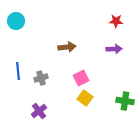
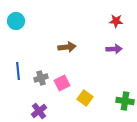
pink square: moved 19 px left, 5 px down
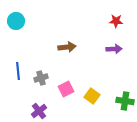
pink square: moved 4 px right, 6 px down
yellow square: moved 7 px right, 2 px up
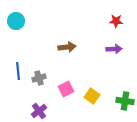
gray cross: moved 2 px left
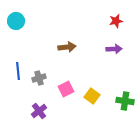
red star: rotated 16 degrees counterclockwise
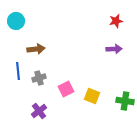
brown arrow: moved 31 px left, 2 px down
yellow square: rotated 14 degrees counterclockwise
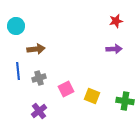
cyan circle: moved 5 px down
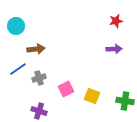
blue line: moved 2 px up; rotated 60 degrees clockwise
purple cross: rotated 35 degrees counterclockwise
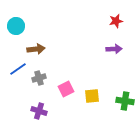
yellow square: rotated 28 degrees counterclockwise
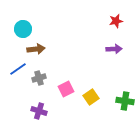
cyan circle: moved 7 px right, 3 px down
yellow square: moved 1 px left, 1 px down; rotated 28 degrees counterclockwise
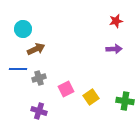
brown arrow: rotated 18 degrees counterclockwise
blue line: rotated 36 degrees clockwise
